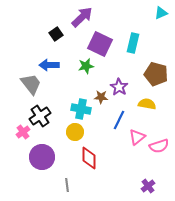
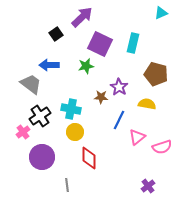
gray trapezoid: rotated 15 degrees counterclockwise
cyan cross: moved 10 px left
pink semicircle: moved 3 px right, 1 px down
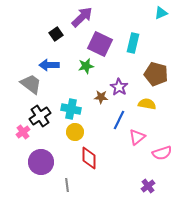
pink semicircle: moved 6 px down
purple circle: moved 1 px left, 5 px down
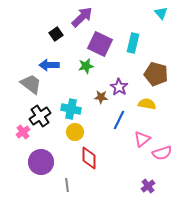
cyan triangle: rotated 48 degrees counterclockwise
pink triangle: moved 5 px right, 2 px down
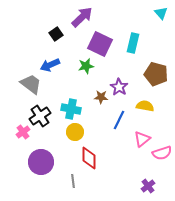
blue arrow: moved 1 px right; rotated 24 degrees counterclockwise
yellow semicircle: moved 2 px left, 2 px down
gray line: moved 6 px right, 4 px up
